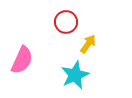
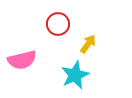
red circle: moved 8 px left, 2 px down
pink semicircle: rotated 52 degrees clockwise
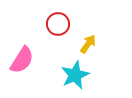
pink semicircle: rotated 44 degrees counterclockwise
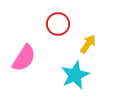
pink semicircle: moved 2 px right, 2 px up
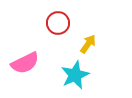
red circle: moved 1 px up
pink semicircle: moved 1 px right, 5 px down; rotated 32 degrees clockwise
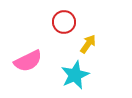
red circle: moved 6 px right, 1 px up
pink semicircle: moved 3 px right, 2 px up
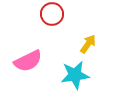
red circle: moved 12 px left, 8 px up
cyan star: rotated 16 degrees clockwise
